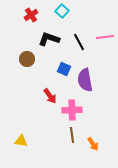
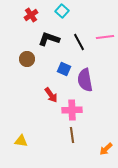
red arrow: moved 1 px right, 1 px up
orange arrow: moved 13 px right, 5 px down; rotated 80 degrees clockwise
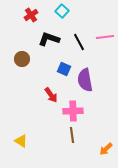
brown circle: moved 5 px left
pink cross: moved 1 px right, 1 px down
yellow triangle: rotated 24 degrees clockwise
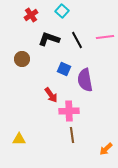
black line: moved 2 px left, 2 px up
pink cross: moved 4 px left
yellow triangle: moved 2 px left, 2 px up; rotated 32 degrees counterclockwise
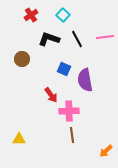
cyan square: moved 1 px right, 4 px down
black line: moved 1 px up
orange arrow: moved 2 px down
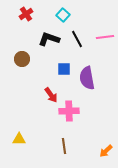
red cross: moved 5 px left, 1 px up
blue square: rotated 24 degrees counterclockwise
purple semicircle: moved 2 px right, 2 px up
brown line: moved 8 px left, 11 px down
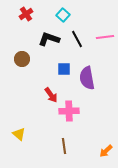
yellow triangle: moved 5 px up; rotated 40 degrees clockwise
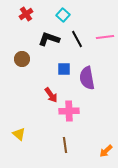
brown line: moved 1 px right, 1 px up
